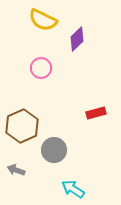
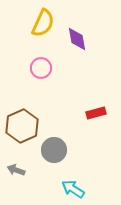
yellow semicircle: moved 3 px down; rotated 92 degrees counterclockwise
purple diamond: rotated 55 degrees counterclockwise
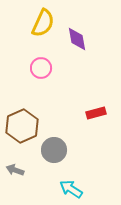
gray arrow: moved 1 px left
cyan arrow: moved 2 px left
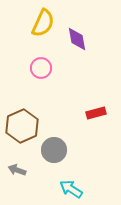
gray arrow: moved 2 px right
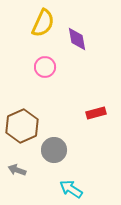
pink circle: moved 4 px right, 1 px up
